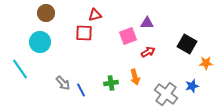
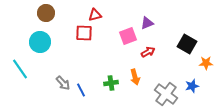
purple triangle: rotated 24 degrees counterclockwise
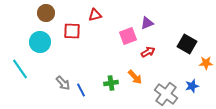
red square: moved 12 px left, 2 px up
orange arrow: rotated 28 degrees counterclockwise
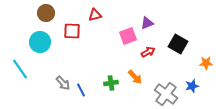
black square: moved 9 px left
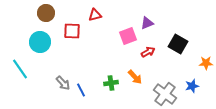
gray cross: moved 1 px left
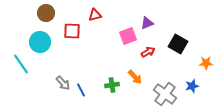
cyan line: moved 1 px right, 5 px up
green cross: moved 1 px right, 2 px down
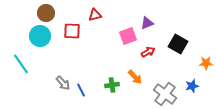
cyan circle: moved 6 px up
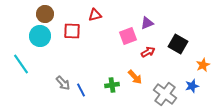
brown circle: moved 1 px left, 1 px down
orange star: moved 3 px left, 2 px down; rotated 24 degrees counterclockwise
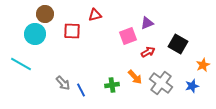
cyan circle: moved 5 px left, 2 px up
cyan line: rotated 25 degrees counterclockwise
gray cross: moved 4 px left, 11 px up
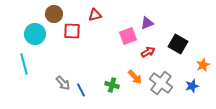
brown circle: moved 9 px right
cyan line: moved 3 px right; rotated 45 degrees clockwise
green cross: rotated 24 degrees clockwise
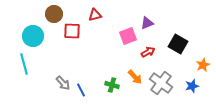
cyan circle: moved 2 px left, 2 px down
